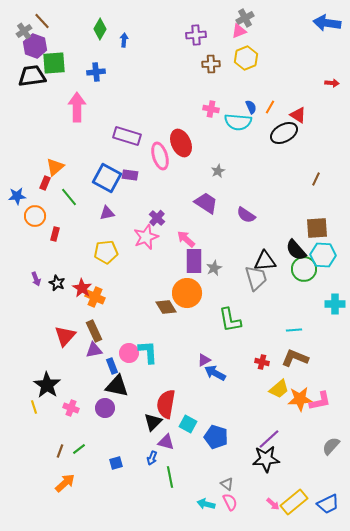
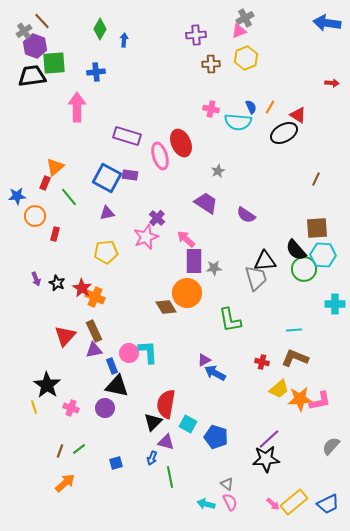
gray star at (214, 268): rotated 21 degrees clockwise
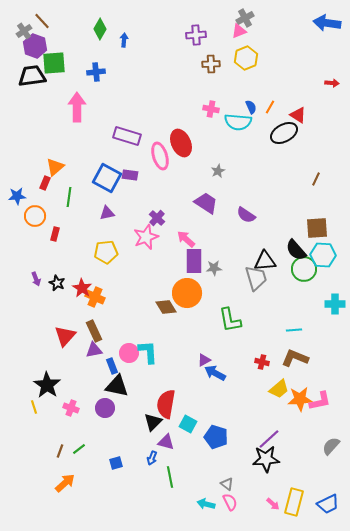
green line at (69, 197): rotated 48 degrees clockwise
yellow rectangle at (294, 502): rotated 36 degrees counterclockwise
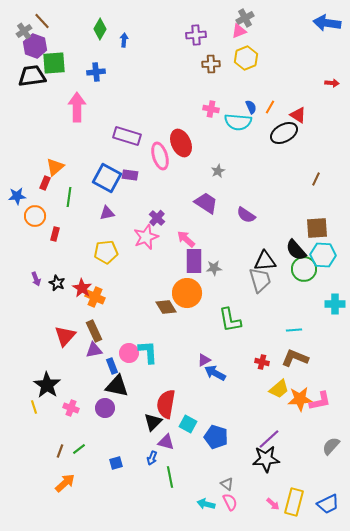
gray trapezoid at (256, 278): moved 4 px right, 2 px down
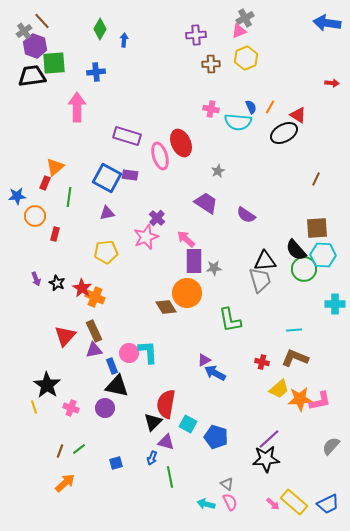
yellow rectangle at (294, 502): rotated 64 degrees counterclockwise
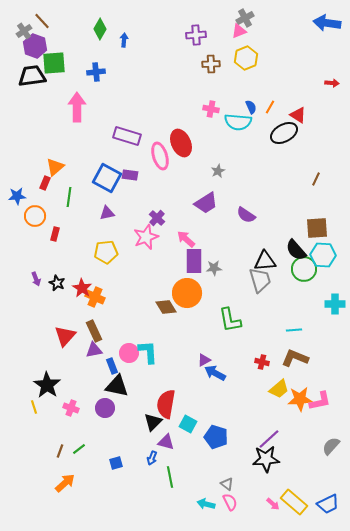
purple trapezoid at (206, 203): rotated 115 degrees clockwise
